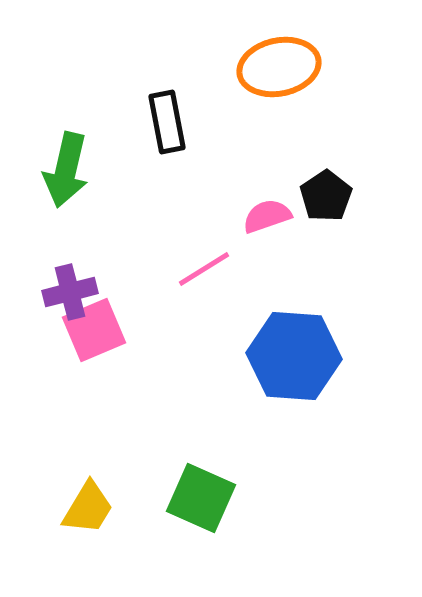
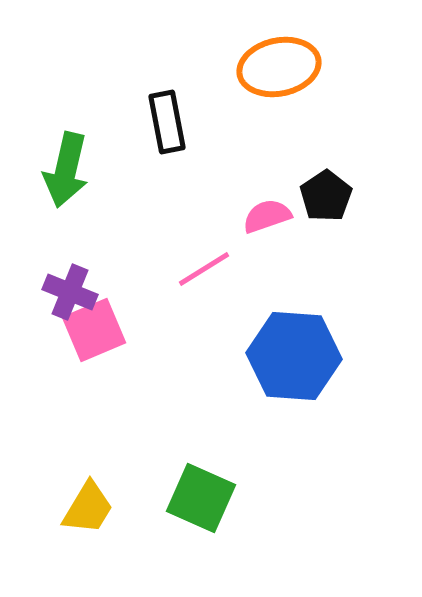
purple cross: rotated 36 degrees clockwise
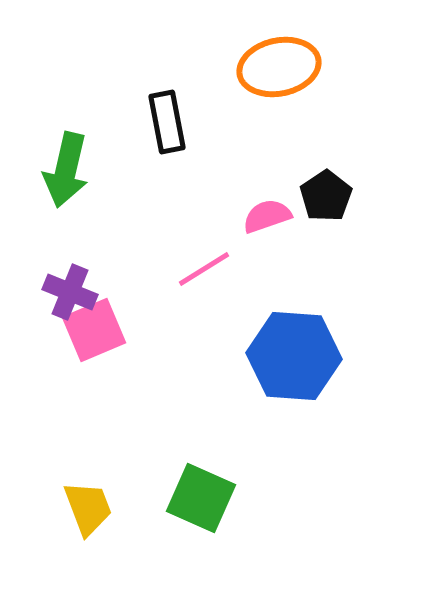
yellow trapezoid: rotated 52 degrees counterclockwise
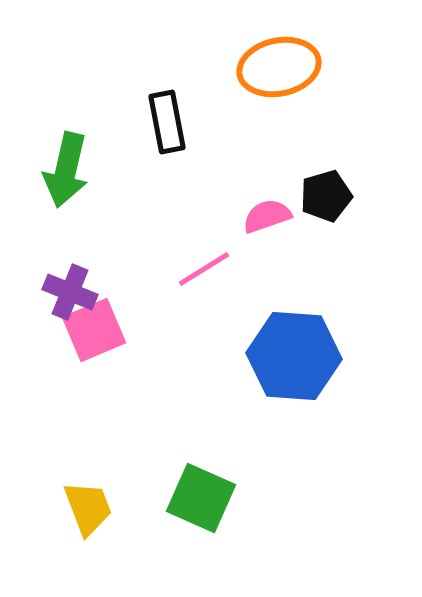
black pentagon: rotated 18 degrees clockwise
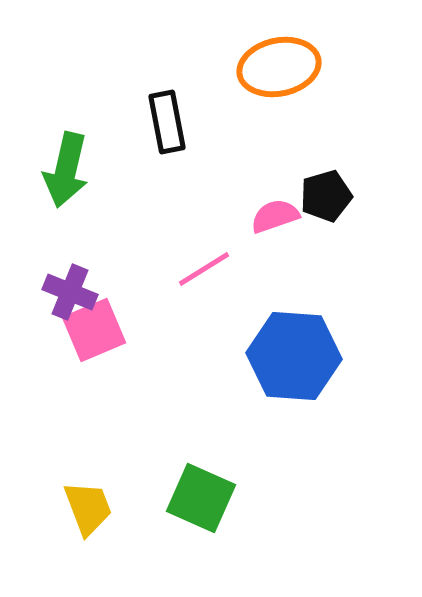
pink semicircle: moved 8 px right
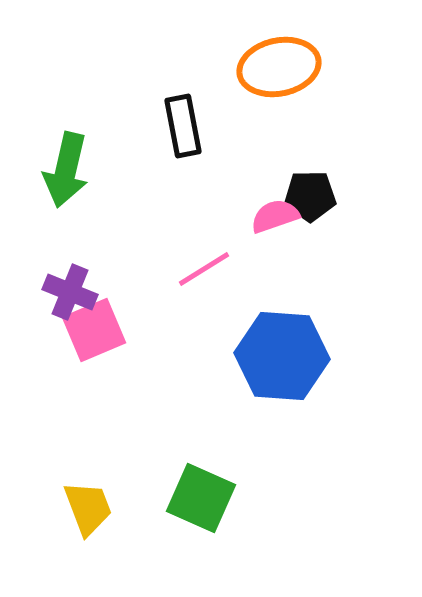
black rectangle: moved 16 px right, 4 px down
black pentagon: moved 16 px left; rotated 15 degrees clockwise
blue hexagon: moved 12 px left
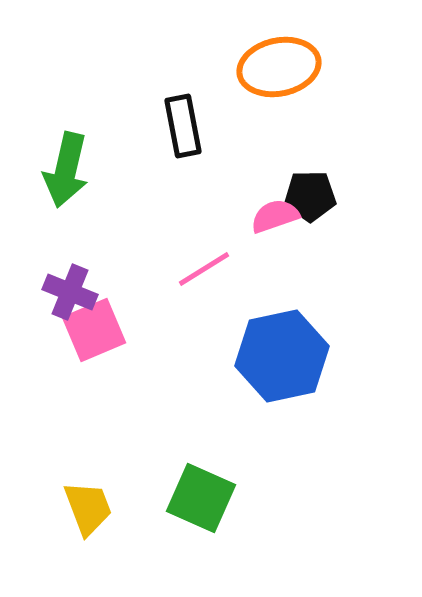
blue hexagon: rotated 16 degrees counterclockwise
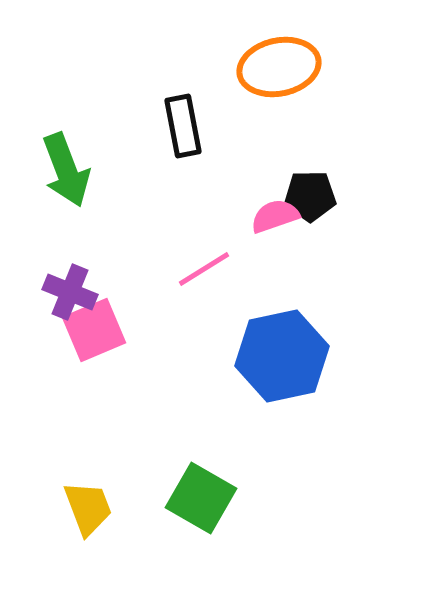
green arrow: rotated 34 degrees counterclockwise
green square: rotated 6 degrees clockwise
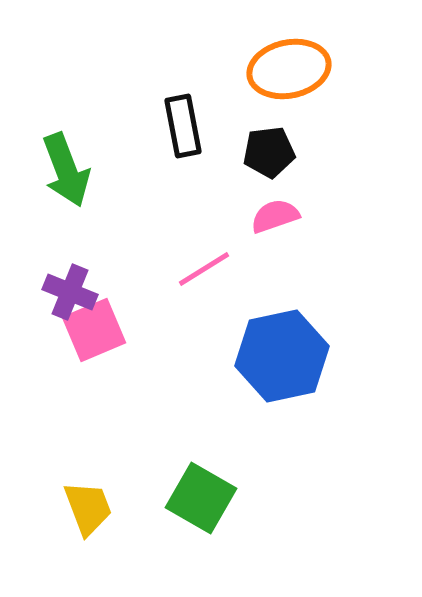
orange ellipse: moved 10 px right, 2 px down
black pentagon: moved 41 px left, 44 px up; rotated 6 degrees counterclockwise
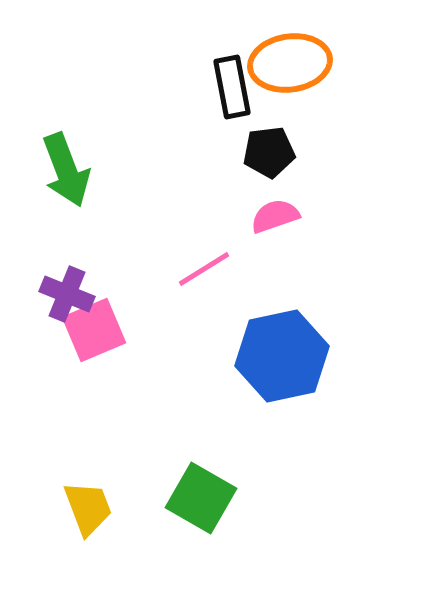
orange ellipse: moved 1 px right, 6 px up; rotated 4 degrees clockwise
black rectangle: moved 49 px right, 39 px up
purple cross: moved 3 px left, 2 px down
